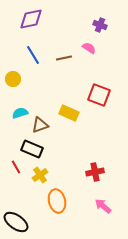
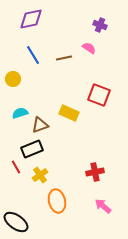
black rectangle: rotated 45 degrees counterclockwise
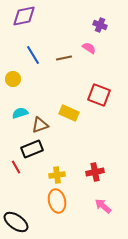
purple diamond: moved 7 px left, 3 px up
yellow cross: moved 17 px right; rotated 28 degrees clockwise
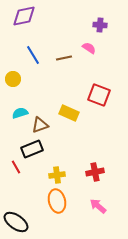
purple cross: rotated 16 degrees counterclockwise
pink arrow: moved 5 px left
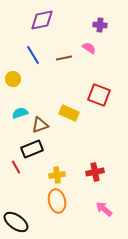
purple diamond: moved 18 px right, 4 px down
pink arrow: moved 6 px right, 3 px down
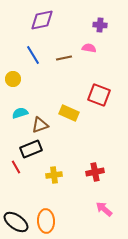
pink semicircle: rotated 24 degrees counterclockwise
black rectangle: moved 1 px left
yellow cross: moved 3 px left
orange ellipse: moved 11 px left, 20 px down; rotated 10 degrees clockwise
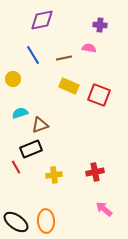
yellow rectangle: moved 27 px up
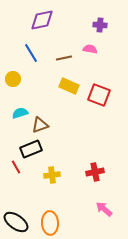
pink semicircle: moved 1 px right, 1 px down
blue line: moved 2 px left, 2 px up
yellow cross: moved 2 px left
orange ellipse: moved 4 px right, 2 px down
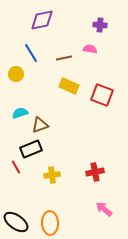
yellow circle: moved 3 px right, 5 px up
red square: moved 3 px right
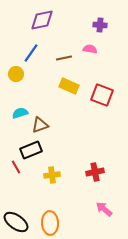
blue line: rotated 66 degrees clockwise
black rectangle: moved 1 px down
